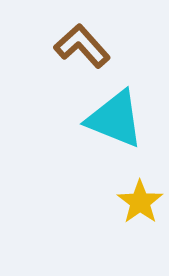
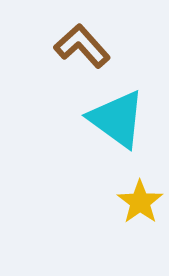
cyan triangle: moved 2 px right; rotated 14 degrees clockwise
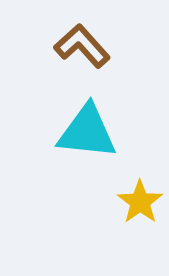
cyan triangle: moved 30 px left, 13 px down; rotated 30 degrees counterclockwise
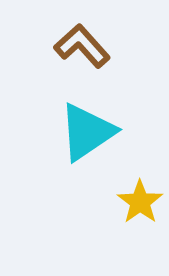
cyan triangle: rotated 40 degrees counterclockwise
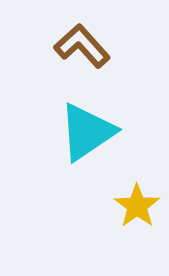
yellow star: moved 3 px left, 4 px down
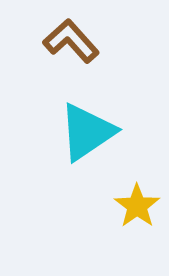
brown L-shape: moved 11 px left, 5 px up
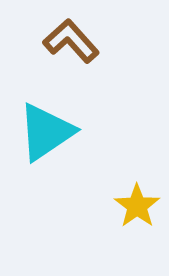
cyan triangle: moved 41 px left
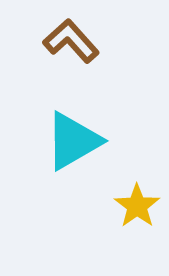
cyan triangle: moved 27 px right, 9 px down; rotated 4 degrees clockwise
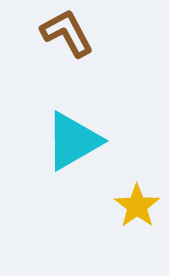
brown L-shape: moved 4 px left, 8 px up; rotated 14 degrees clockwise
